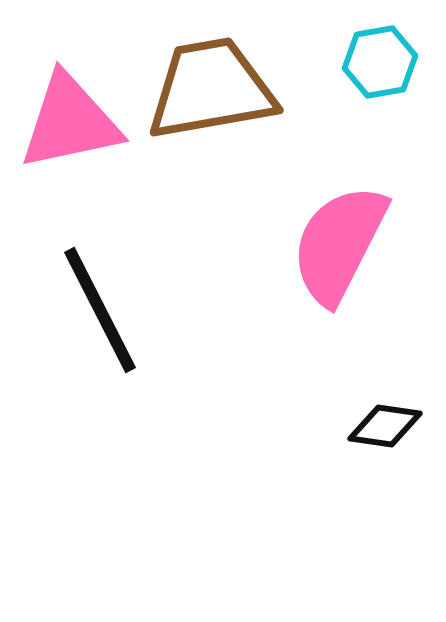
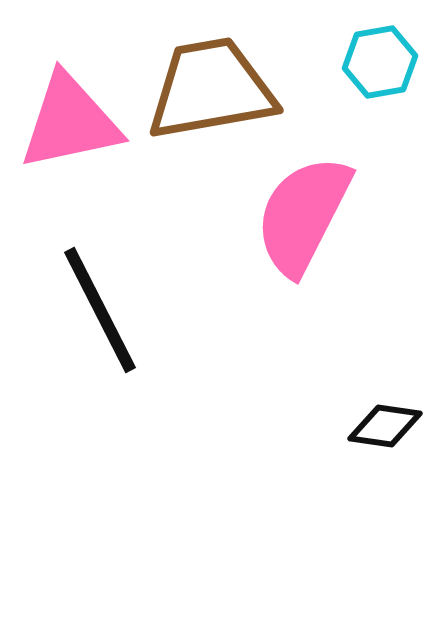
pink semicircle: moved 36 px left, 29 px up
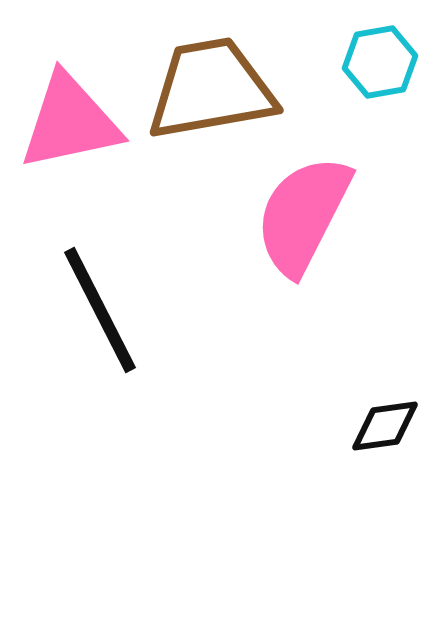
black diamond: rotated 16 degrees counterclockwise
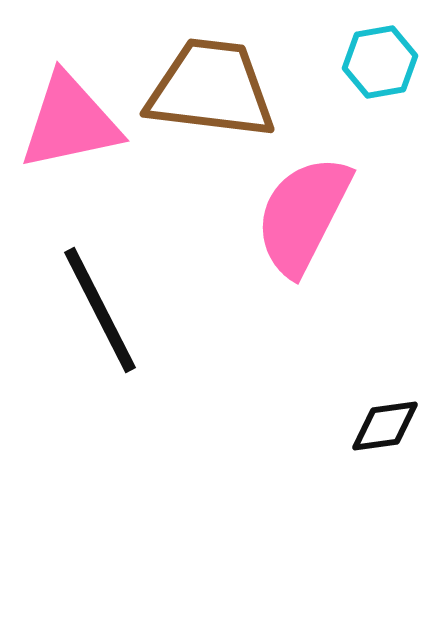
brown trapezoid: rotated 17 degrees clockwise
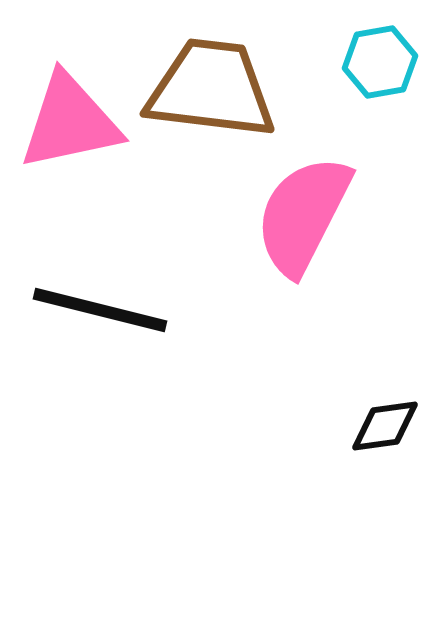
black line: rotated 49 degrees counterclockwise
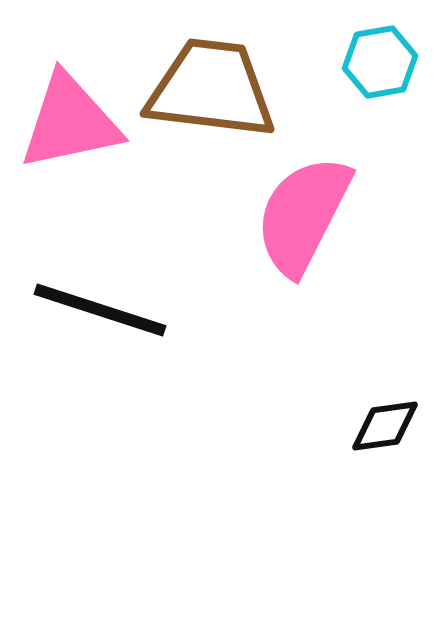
black line: rotated 4 degrees clockwise
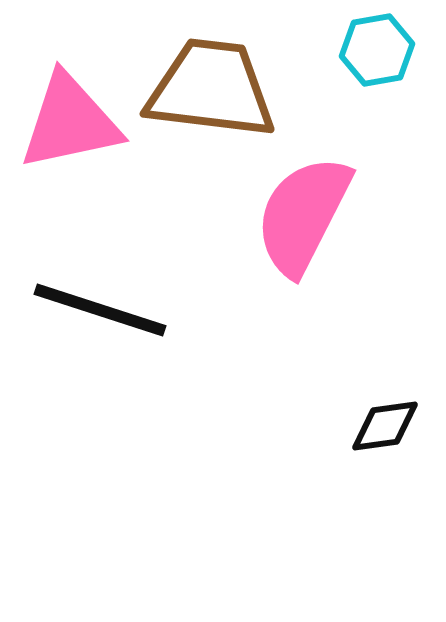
cyan hexagon: moved 3 px left, 12 px up
